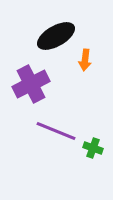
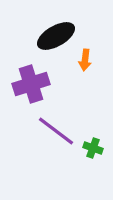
purple cross: rotated 9 degrees clockwise
purple line: rotated 15 degrees clockwise
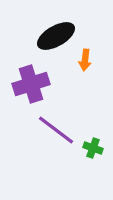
purple line: moved 1 px up
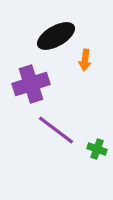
green cross: moved 4 px right, 1 px down
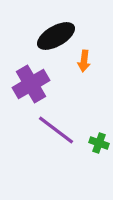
orange arrow: moved 1 px left, 1 px down
purple cross: rotated 12 degrees counterclockwise
green cross: moved 2 px right, 6 px up
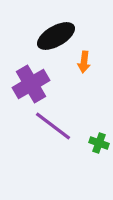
orange arrow: moved 1 px down
purple line: moved 3 px left, 4 px up
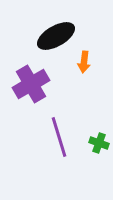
purple line: moved 6 px right, 11 px down; rotated 36 degrees clockwise
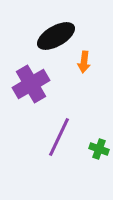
purple line: rotated 42 degrees clockwise
green cross: moved 6 px down
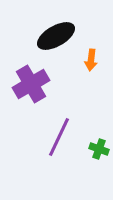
orange arrow: moved 7 px right, 2 px up
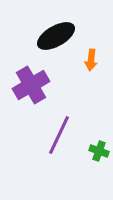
purple cross: moved 1 px down
purple line: moved 2 px up
green cross: moved 2 px down
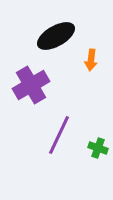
green cross: moved 1 px left, 3 px up
